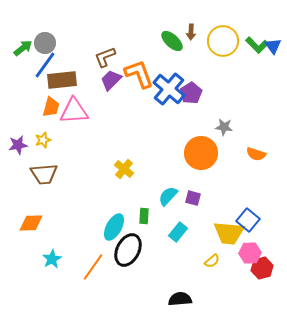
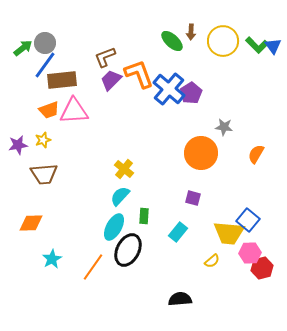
orange trapezoid: moved 2 px left, 3 px down; rotated 55 degrees clockwise
orange semicircle: rotated 102 degrees clockwise
cyan semicircle: moved 48 px left
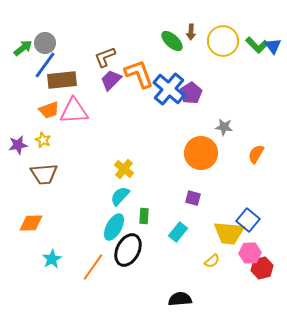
yellow star: rotated 28 degrees counterclockwise
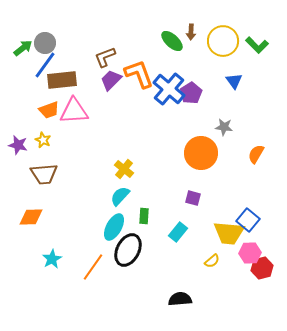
blue triangle: moved 39 px left, 35 px down
purple star: rotated 24 degrees clockwise
orange diamond: moved 6 px up
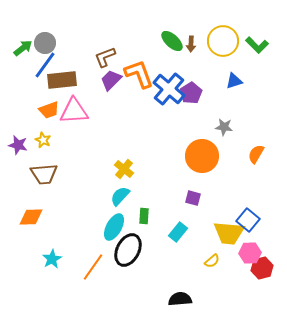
brown arrow: moved 12 px down
blue triangle: rotated 48 degrees clockwise
orange circle: moved 1 px right, 3 px down
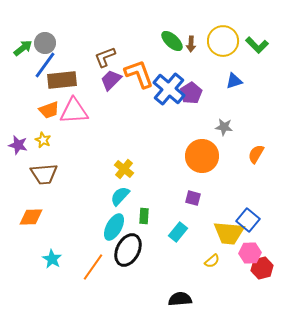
cyan star: rotated 12 degrees counterclockwise
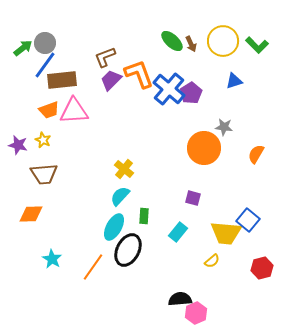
brown arrow: rotated 28 degrees counterclockwise
orange circle: moved 2 px right, 8 px up
orange diamond: moved 3 px up
yellow trapezoid: moved 3 px left
pink hexagon: moved 54 px left, 60 px down; rotated 20 degrees counterclockwise
